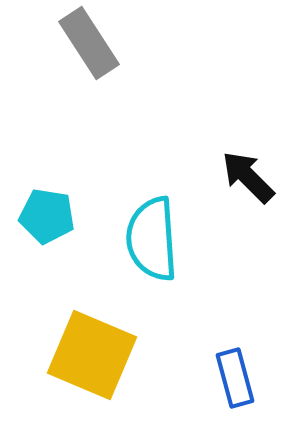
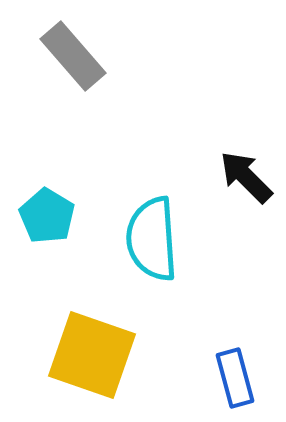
gray rectangle: moved 16 px left, 13 px down; rotated 8 degrees counterclockwise
black arrow: moved 2 px left
cyan pentagon: rotated 22 degrees clockwise
yellow square: rotated 4 degrees counterclockwise
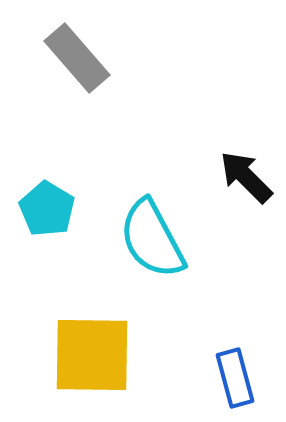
gray rectangle: moved 4 px right, 2 px down
cyan pentagon: moved 7 px up
cyan semicircle: rotated 24 degrees counterclockwise
yellow square: rotated 18 degrees counterclockwise
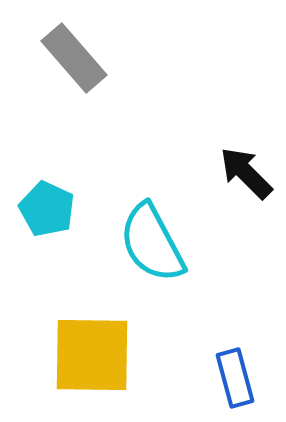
gray rectangle: moved 3 px left
black arrow: moved 4 px up
cyan pentagon: rotated 6 degrees counterclockwise
cyan semicircle: moved 4 px down
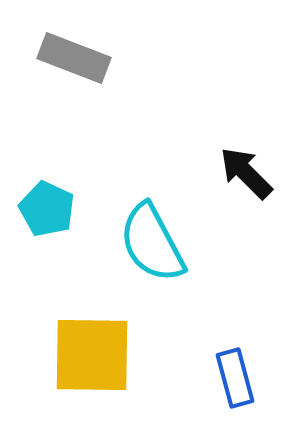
gray rectangle: rotated 28 degrees counterclockwise
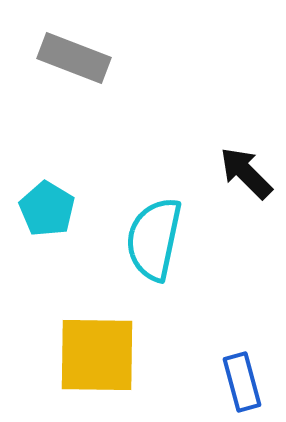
cyan pentagon: rotated 6 degrees clockwise
cyan semicircle: moved 2 px right, 4 px up; rotated 40 degrees clockwise
yellow square: moved 5 px right
blue rectangle: moved 7 px right, 4 px down
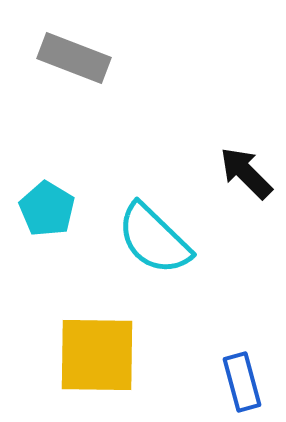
cyan semicircle: rotated 58 degrees counterclockwise
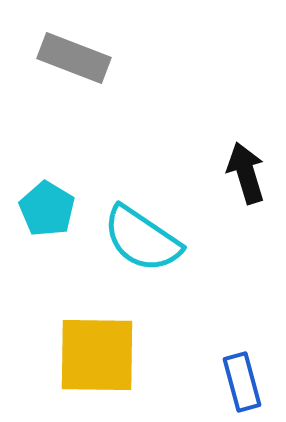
black arrow: rotated 28 degrees clockwise
cyan semicircle: moved 12 px left; rotated 10 degrees counterclockwise
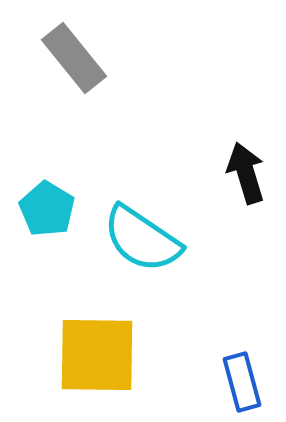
gray rectangle: rotated 30 degrees clockwise
